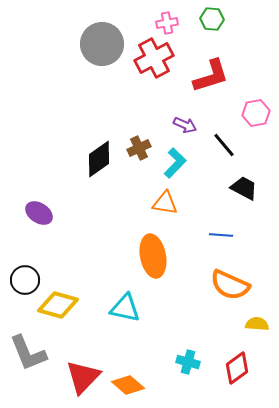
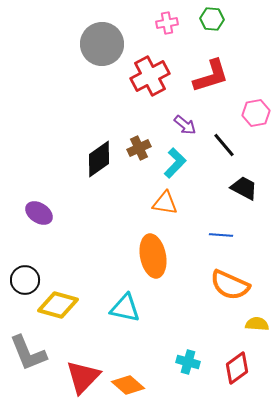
red cross: moved 4 px left, 18 px down
purple arrow: rotated 15 degrees clockwise
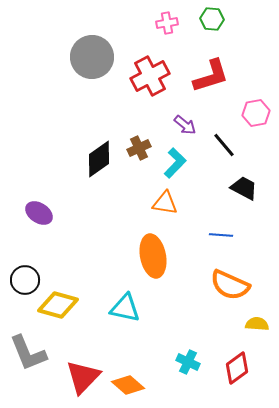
gray circle: moved 10 px left, 13 px down
cyan cross: rotated 10 degrees clockwise
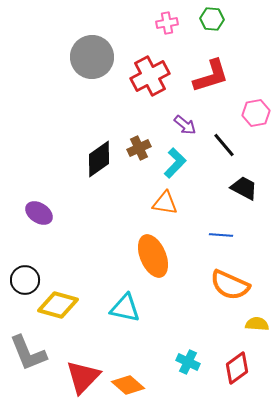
orange ellipse: rotated 12 degrees counterclockwise
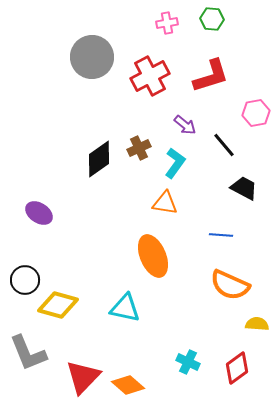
cyan L-shape: rotated 8 degrees counterclockwise
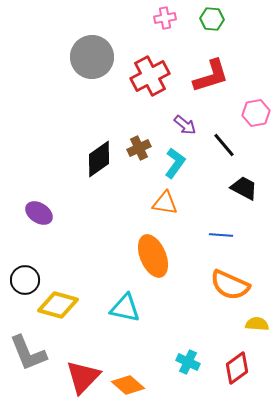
pink cross: moved 2 px left, 5 px up
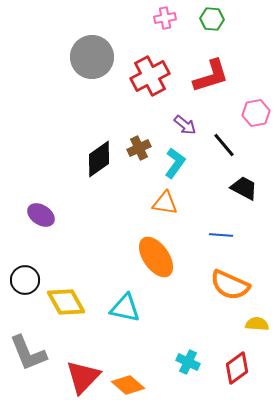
purple ellipse: moved 2 px right, 2 px down
orange ellipse: moved 3 px right, 1 px down; rotated 12 degrees counterclockwise
yellow diamond: moved 8 px right, 3 px up; rotated 45 degrees clockwise
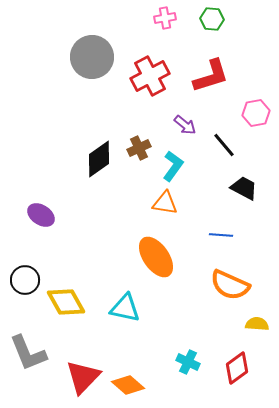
cyan L-shape: moved 2 px left, 3 px down
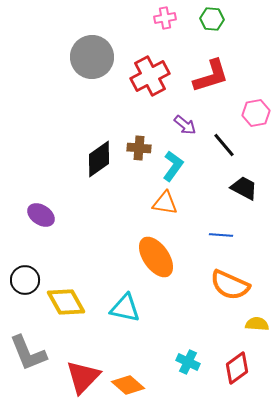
brown cross: rotated 30 degrees clockwise
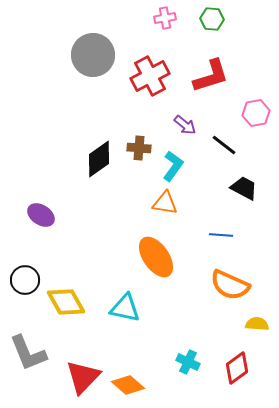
gray circle: moved 1 px right, 2 px up
black line: rotated 12 degrees counterclockwise
